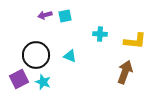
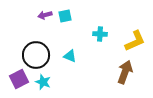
yellow L-shape: rotated 30 degrees counterclockwise
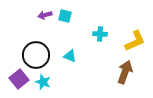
cyan square: rotated 24 degrees clockwise
purple square: rotated 12 degrees counterclockwise
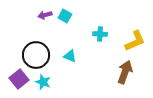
cyan square: rotated 16 degrees clockwise
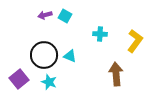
yellow L-shape: rotated 30 degrees counterclockwise
black circle: moved 8 px right
brown arrow: moved 9 px left, 2 px down; rotated 25 degrees counterclockwise
cyan star: moved 6 px right
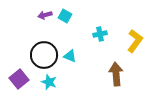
cyan cross: rotated 16 degrees counterclockwise
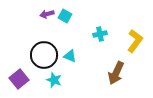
purple arrow: moved 2 px right, 1 px up
brown arrow: moved 1 px up; rotated 150 degrees counterclockwise
cyan star: moved 5 px right, 2 px up
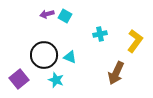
cyan triangle: moved 1 px down
cyan star: moved 2 px right
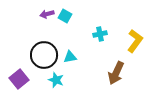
cyan triangle: rotated 32 degrees counterclockwise
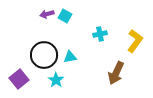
cyan star: rotated 14 degrees clockwise
